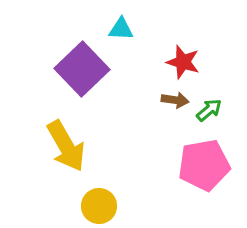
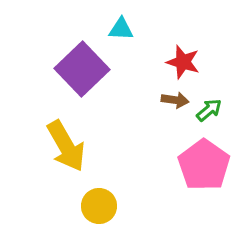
pink pentagon: rotated 27 degrees counterclockwise
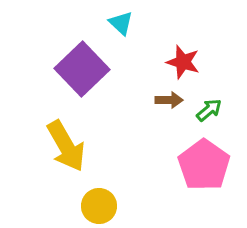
cyan triangle: moved 6 px up; rotated 40 degrees clockwise
brown arrow: moved 6 px left; rotated 8 degrees counterclockwise
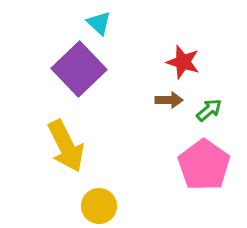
cyan triangle: moved 22 px left
purple square: moved 3 px left
yellow arrow: rotated 4 degrees clockwise
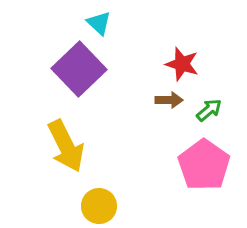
red star: moved 1 px left, 2 px down
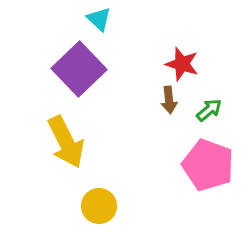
cyan triangle: moved 4 px up
brown arrow: rotated 84 degrees clockwise
yellow arrow: moved 4 px up
pink pentagon: moved 4 px right; rotated 15 degrees counterclockwise
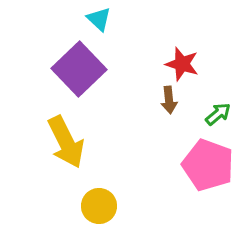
green arrow: moved 9 px right, 4 px down
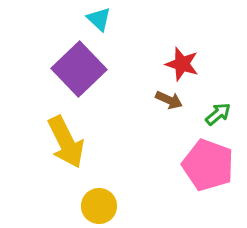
brown arrow: rotated 60 degrees counterclockwise
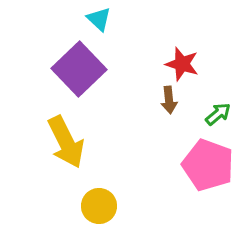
brown arrow: rotated 60 degrees clockwise
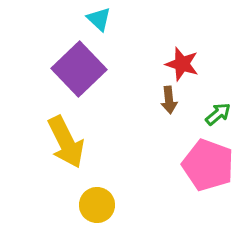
yellow circle: moved 2 px left, 1 px up
